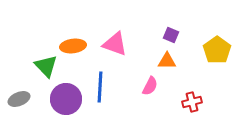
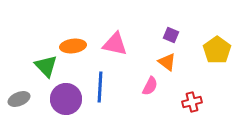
pink triangle: rotated 8 degrees counterclockwise
orange triangle: moved 1 px down; rotated 36 degrees clockwise
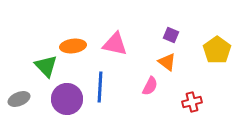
purple circle: moved 1 px right
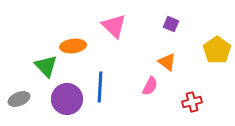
purple square: moved 11 px up
pink triangle: moved 1 px left, 18 px up; rotated 32 degrees clockwise
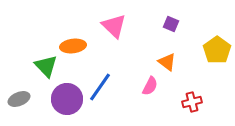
blue line: rotated 32 degrees clockwise
